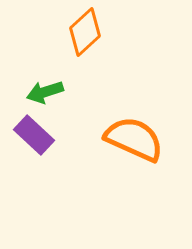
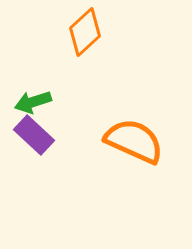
green arrow: moved 12 px left, 10 px down
orange semicircle: moved 2 px down
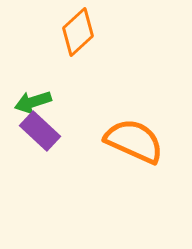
orange diamond: moved 7 px left
purple rectangle: moved 6 px right, 4 px up
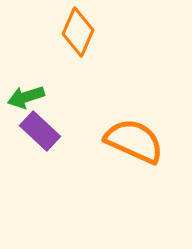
orange diamond: rotated 24 degrees counterclockwise
green arrow: moved 7 px left, 5 px up
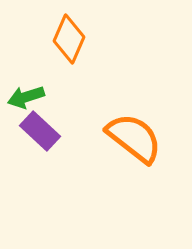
orange diamond: moved 9 px left, 7 px down
orange semicircle: moved 3 px up; rotated 14 degrees clockwise
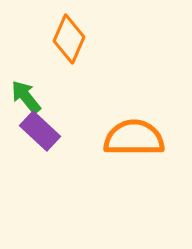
green arrow: rotated 69 degrees clockwise
orange semicircle: rotated 38 degrees counterclockwise
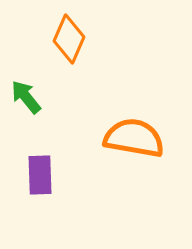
purple rectangle: moved 44 px down; rotated 45 degrees clockwise
orange semicircle: rotated 10 degrees clockwise
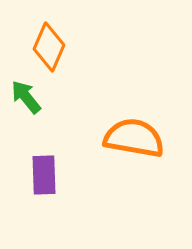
orange diamond: moved 20 px left, 8 px down
purple rectangle: moved 4 px right
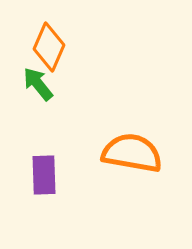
green arrow: moved 12 px right, 13 px up
orange semicircle: moved 2 px left, 15 px down
